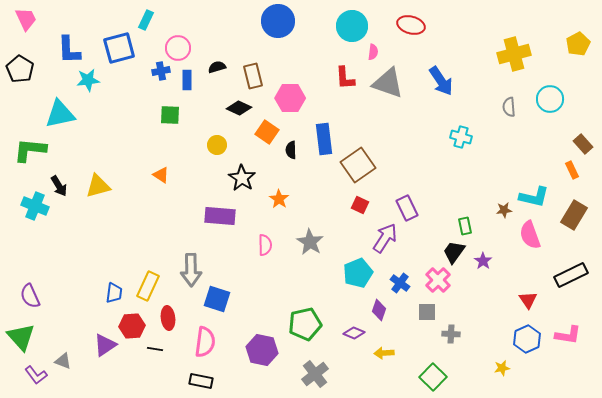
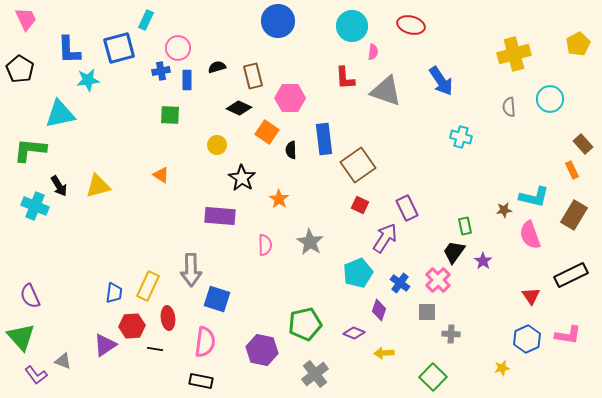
gray triangle at (388, 83): moved 2 px left, 8 px down
red triangle at (528, 300): moved 3 px right, 4 px up
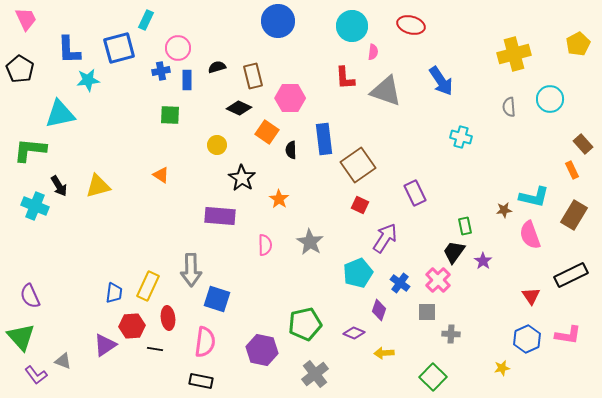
purple rectangle at (407, 208): moved 8 px right, 15 px up
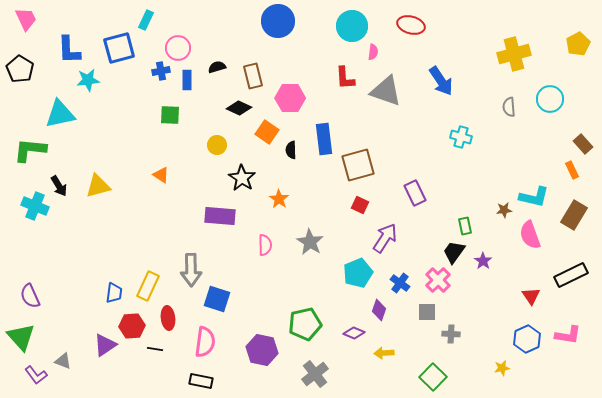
brown square at (358, 165): rotated 20 degrees clockwise
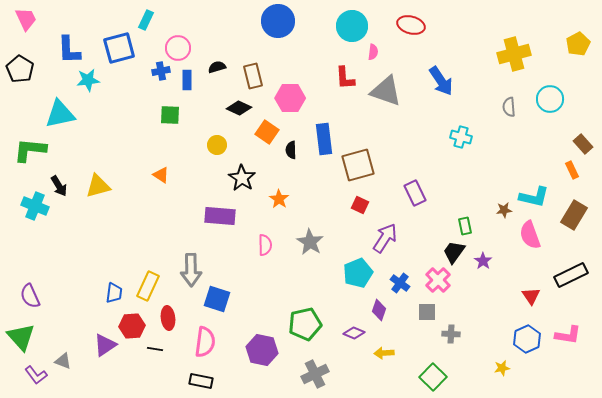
gray cross at (315, 374): rotated 12 degrees clockwise
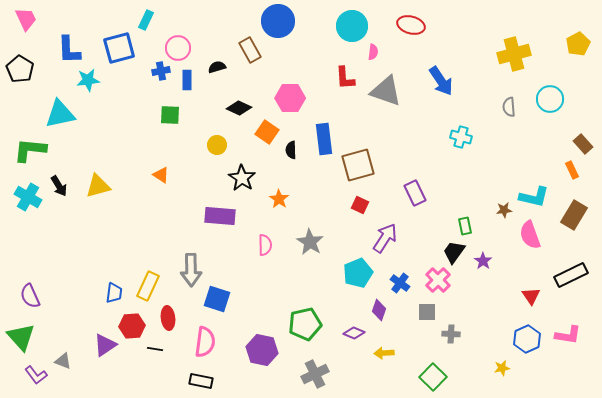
brown rectangle at (253, 76): moved 3 px left, 26 px up; rotated 15 degrees counterclockwise
cyan cross at (35, 206): moved 7 px left, 9 px up; rotated 8 degrees clockwise
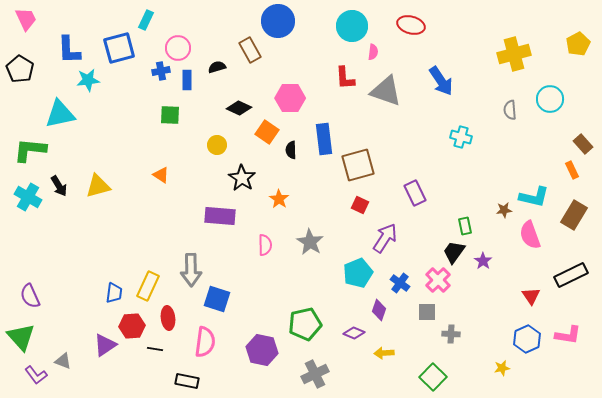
gray semicircle at (509, 107): moved 1 px right, 3 px down
black rectangle at (201, 381): moved 14 px left
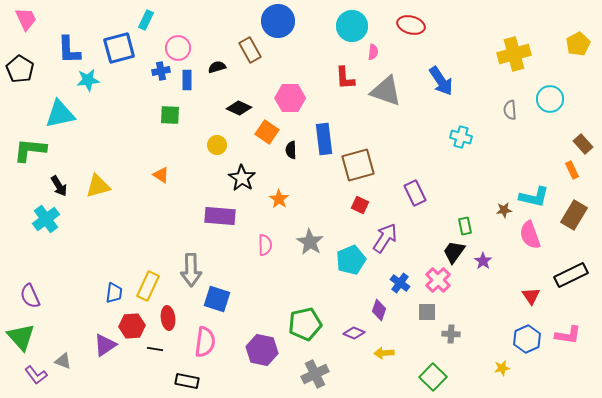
cyan cross at (28, 197): moved 18 px right, 22 px down; rotated 24 degrees clockwise
cyan pentagon at (358, 273): moved 7 px left, 13 px up
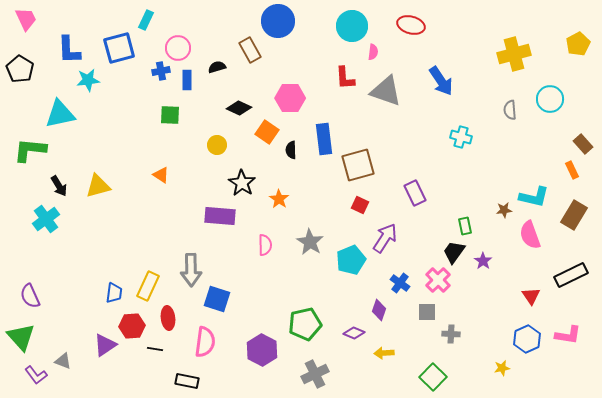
black star at (242, 178): moved 5 px down
purple hexagon at (262, 350): rotated 16 degrees clockwise
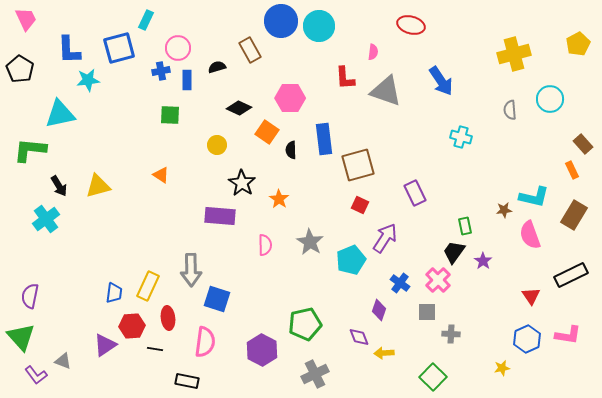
blue circle at (278, 21): moved 3 px right
cyan circle at (352, 26): moved 33 px left
purple semicircle at (30, 296): rotated 35 degrees clockwise
purple diamond at (354, 333): moved 5 px right, 4 px down; rotated 45 degrees clockwise
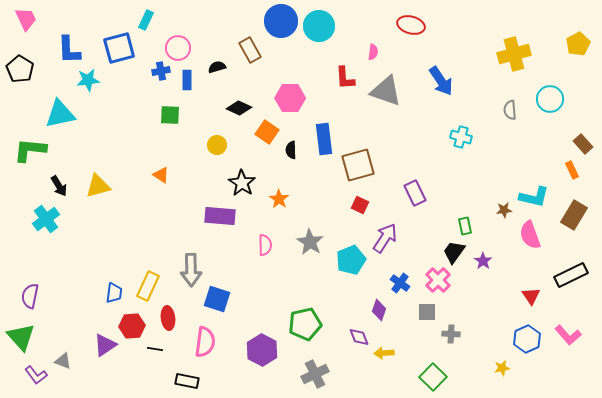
pink L-shape at (568, 335): rotated 40 degrees clockwise
